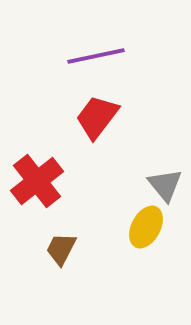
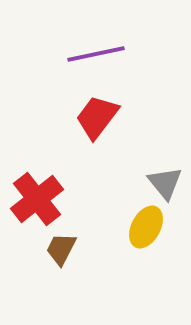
purple line: moved 2 px up
red cross: moved 18 px down
gray triangle: moved 2 px up
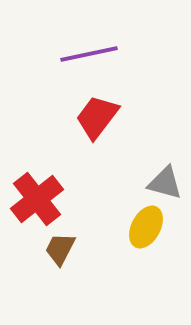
purple line: moved 7 px left
gray triangle: rotated 36 degrees counterclockwise
brown trapezoid: moved 1 px left
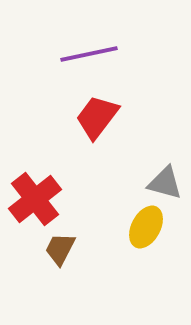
red cross: moved 2 px left
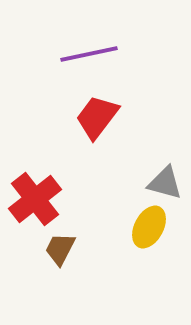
yellow ellipse: moved 3 px right
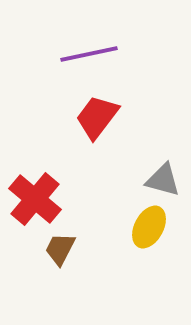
gray triangle: moved 2 px left, 3 px up
red cross: rotated 12 degrees counterclockwise
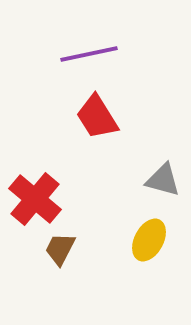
red trapezoid: rotated 69 degrees counterclockwise
yellow ellipse: moved 13 px down
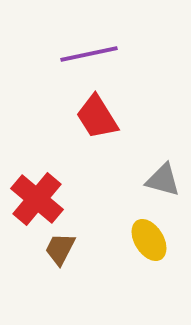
red cross: moved 2 px right
yellow ellipse: rotated 60 degrees counterclockwise
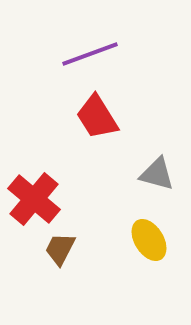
purple line: moved 1 px right; rotated 8 degrees counterclockwise
gray triangle: moved 6 px left, 6 px up
red cross: moved 3 px left
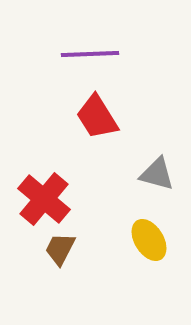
purple line: rotated 18 degrees clockwise
red cross: moved 10 px right
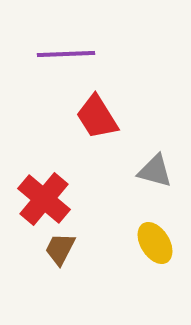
purple line: moved 24 px left
gray triangle: moved 2 px left, 3 px up
yellow ellipse: moved 6 px right, 3 px down
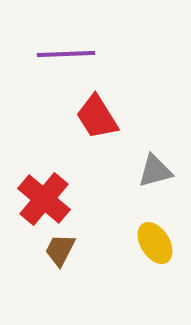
gray triangle: rotated 30 degrees counterclockwise
brown trapezoid: moved 1 px down
